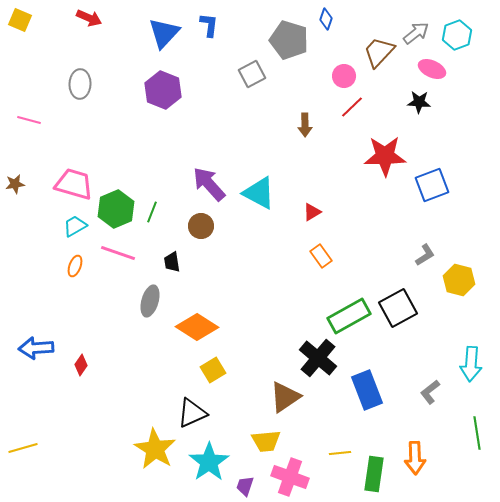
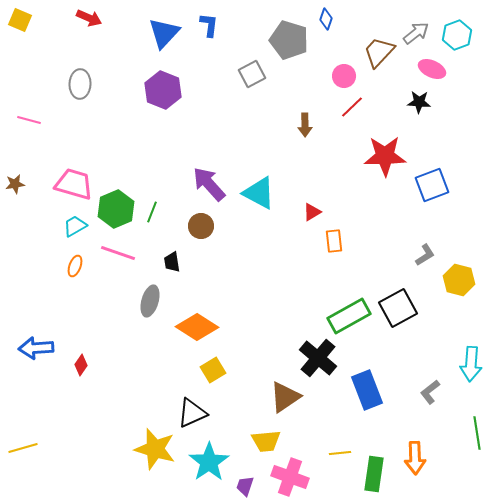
orange rectangle at (321, 256): moved 13 px right, 15 px up; rotated 30 degrees clockwise
yellow star at (155, 449): rotated 15 degrees counterclockwise
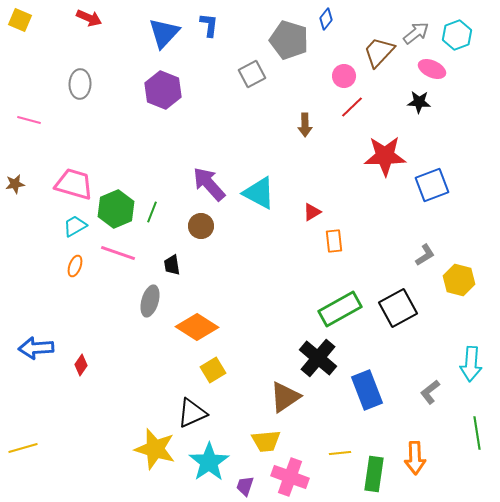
blue diamond at (326, 19): rotated 20 degrees clockwise
black trapezoid at (172, 262): moved 3 px down
green rectangle at (349, 316): moved 9 px left, 7 px up
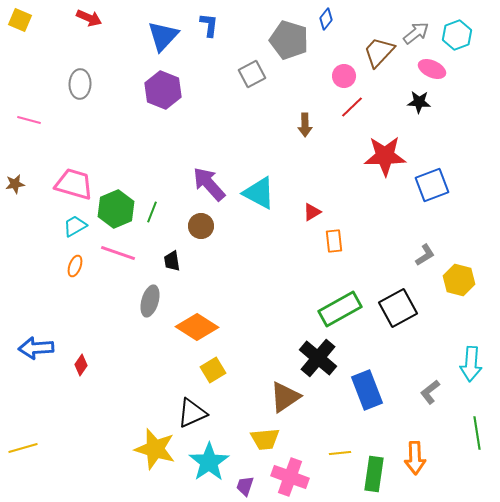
blue triangle at (164, 33): moved 1 px left, 3 px down
black trapezoid at (172, 265): moved 4 px up
yellow trapezoid at (266, 441): moved 1 px left, 2 px up
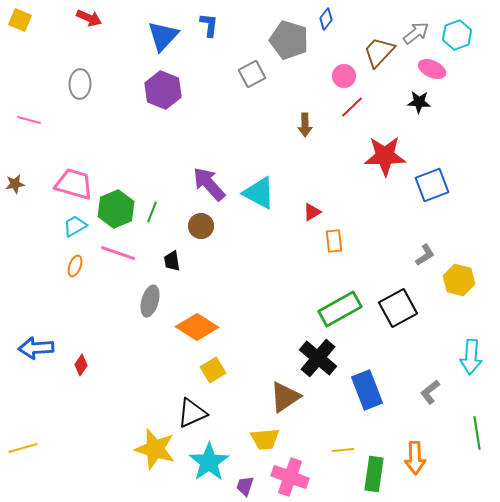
cyan arrow at (471, 364): moved 7 px up
yellow line at (340, 453): moved 3 px right, 3 px up
